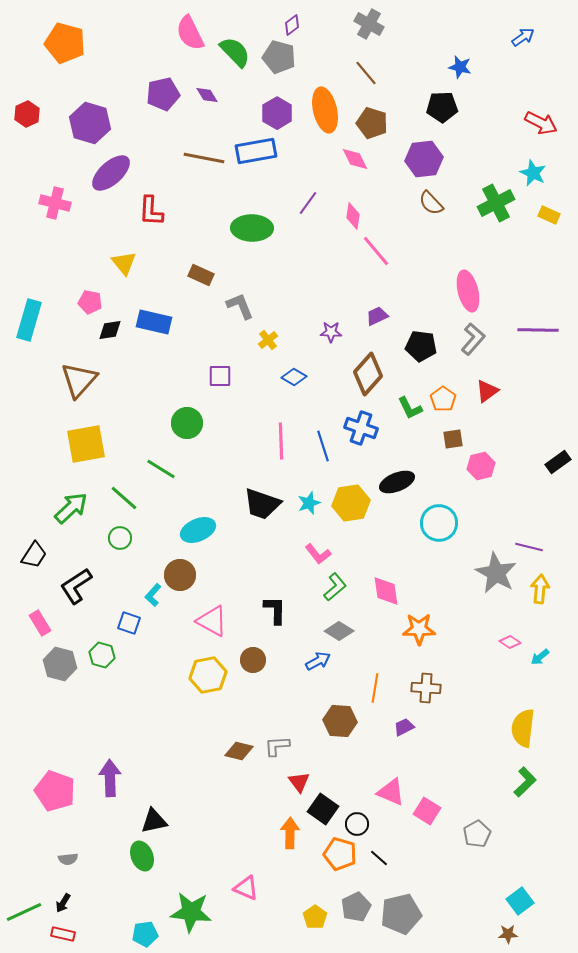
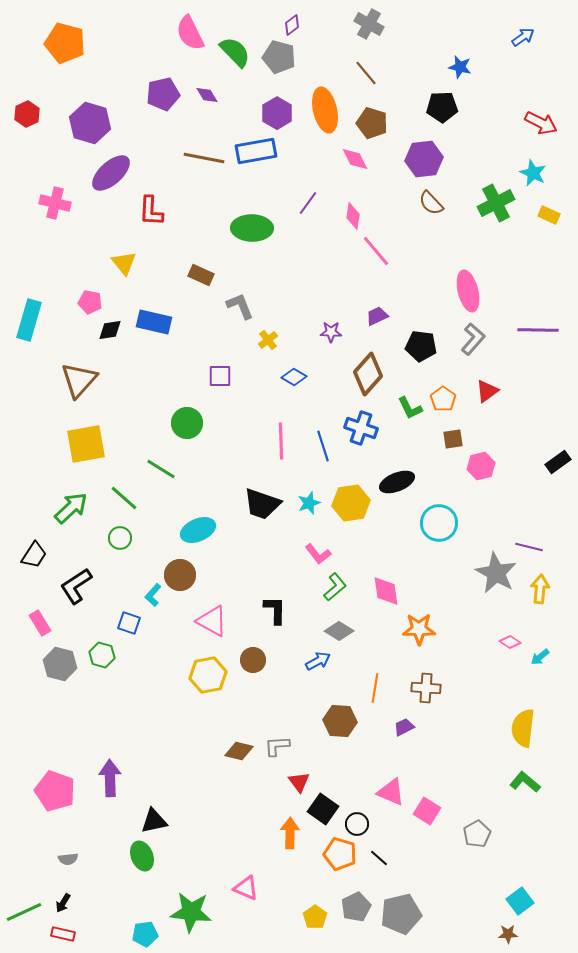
green L-shape at (525, 782): rotated 96 degrees counterclockwise
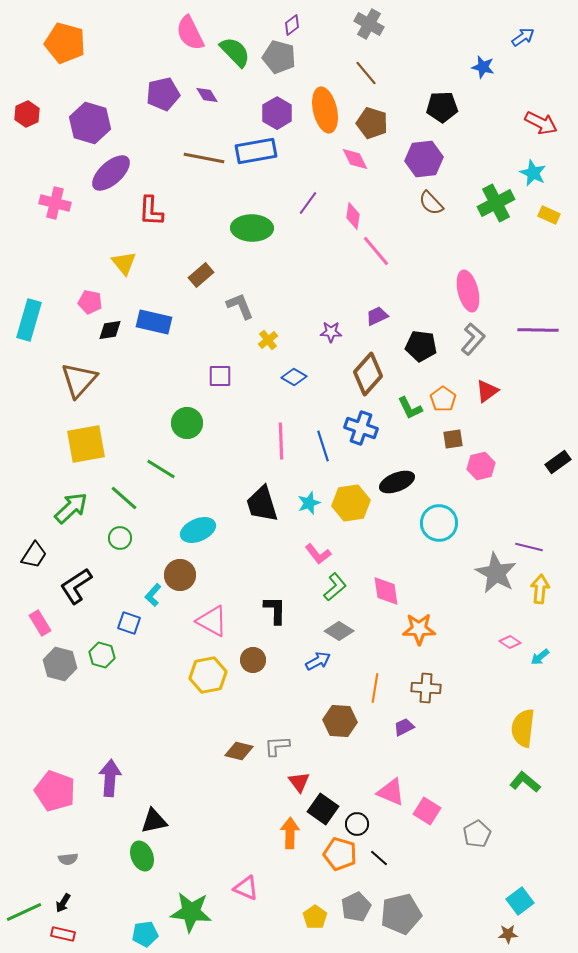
blue star at (460, 67): moved 23 px right
brown rectangle at (201, 275): rotated 65 degrees counterclockwise
black trapezoid at (262, 504): rotated 54 degrees clockwise
purple arrow at (110, 778): rotated 6 degrees clockwise
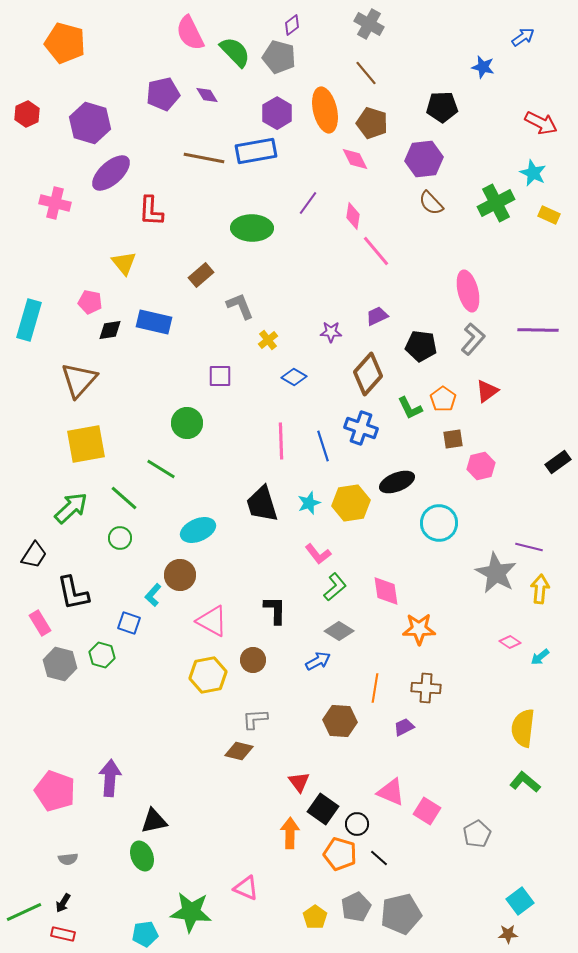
black L-shape at (76, 586): moved 3 px left, 7 px down; rotated 69 degrees counterclockwise
gray L-shape at (277, 746): moved 22 px left, 27 px up
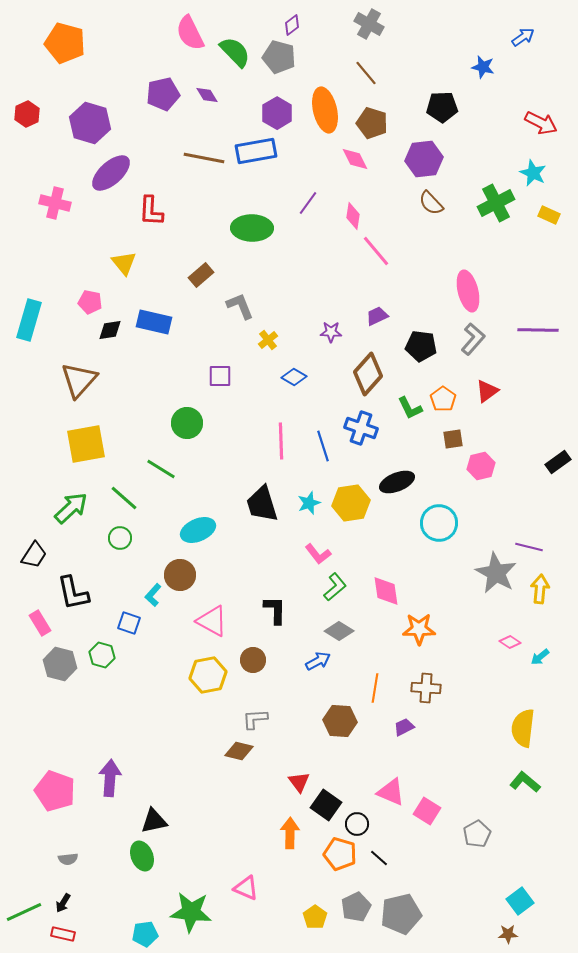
black square at (323, 809): moved 3 px right, 4 px up
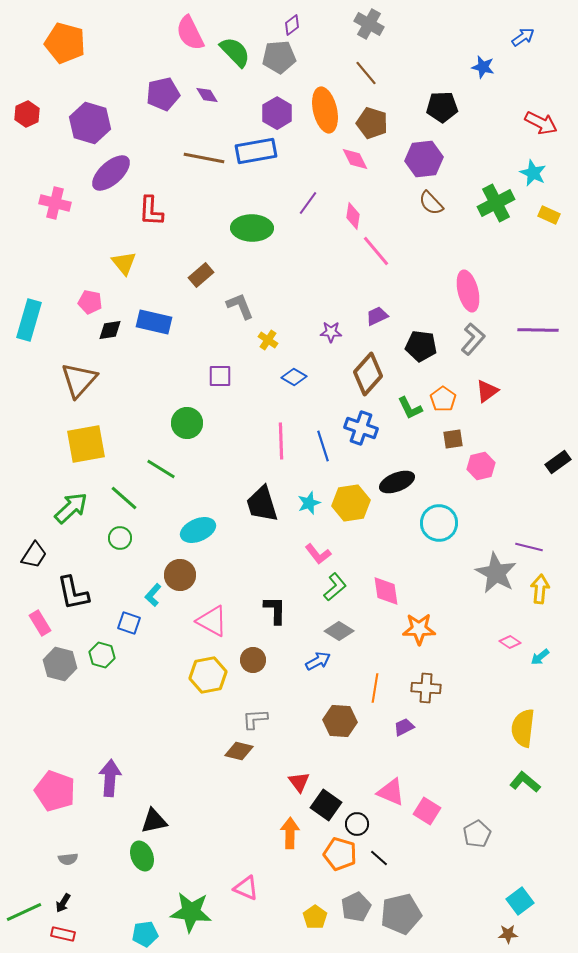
gray pentagon at (279, 57): rotated 20 degrees counterclockwise
yellow cross at (268, 340): rotated 18 degrees counterclockwise
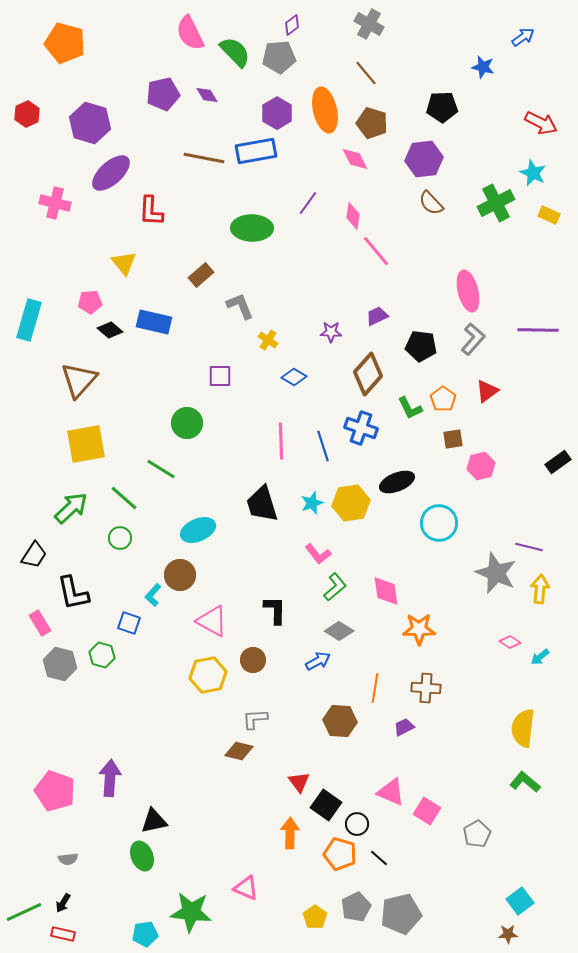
pink pentagon at (90, 302): rotated 15 degrees counterclockwise
black diamond at (110, 330): rotated 50 degrees clockwise
cyan star at (309, 503): moved 3 px right
gray star at (496, 573): rotated 6 degrees counterclockwise
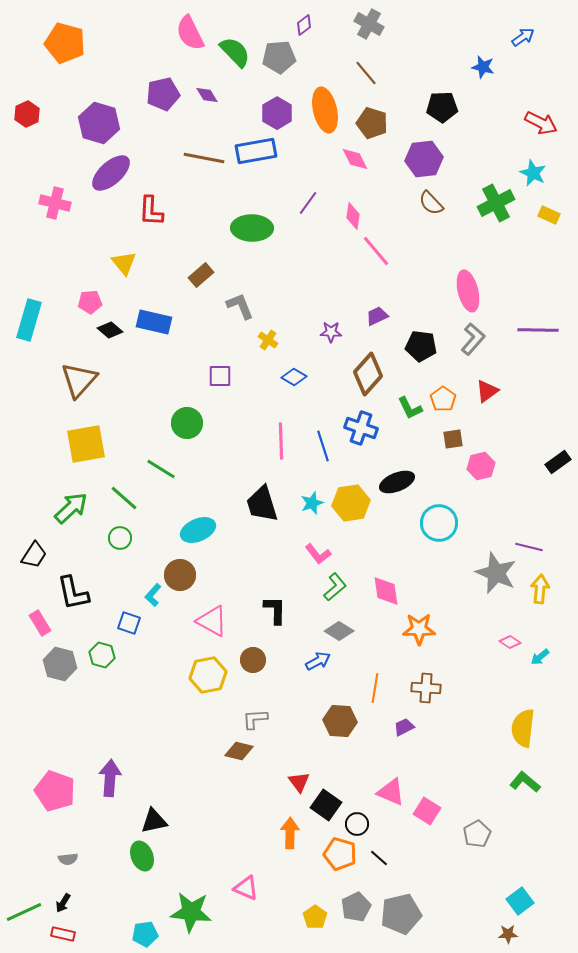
purple diamond at (292, 25): moved 12 px right
purple hexagon at (90, 123): moved 9 px right
